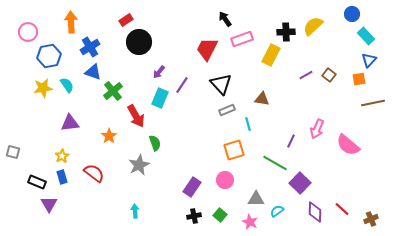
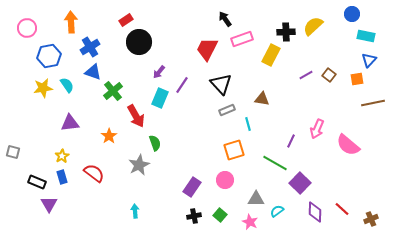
pink circle at (28, 32): moved 1 px left, 4 px up
cyan rectangle at (366, 36): rotated 36 degrees counterclockwise
orange square at (359, 79): moved 2 px left
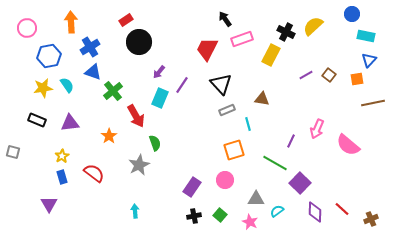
black cross at (286, 32): rotated 30 degrees clockwise
black rectangle at (37, 182): moved 62 px up
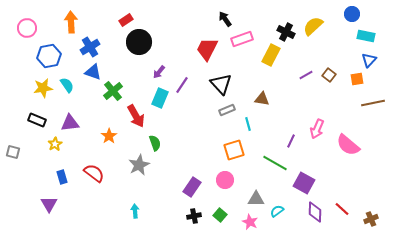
yellow star at (62, 156): moved 7 px left, 12 px up
purple square at (300, 183): moved 4 px right; rotated 15 degrees counterclockwise
